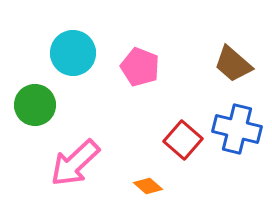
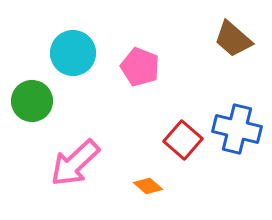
brown trapezoid: moved 25 px up
green circle: moved 3 px left, 4 px up
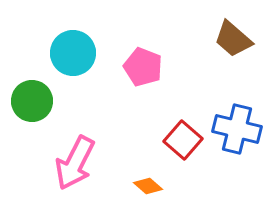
pink pentagon: moved 3 px right
pink arrow: rotated 20 degrees counterclockwise
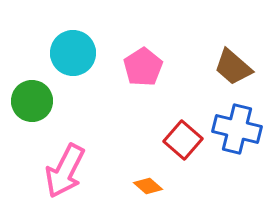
brown trapezoid: moved 28 px down
pink pentagon: rotated 18 degrees clockwise
pink arrow: moved 10 px left, 8 px down
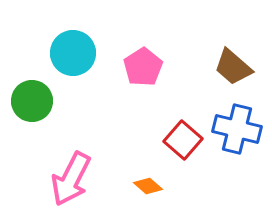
pink arrow: moved 6 px right, 8 px down
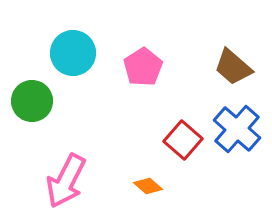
blue cross: rotated 27 degrees clockwise
pink arrow: moved 5 px left, 2 px down
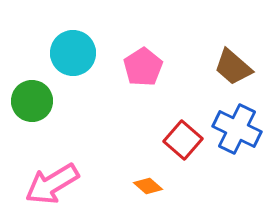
blue cross: rotated 15 degrees counterclockwise
pink arrow: moved 14 px left, 3 px down; rotated 32 degrees clockwise
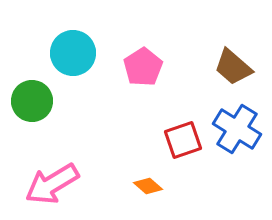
blue cross: rotated 6 degrees clockwise
red square: rotated 30 degrees clockwise
